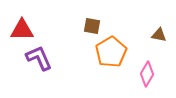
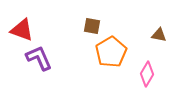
red triangle: rotated 20 degrees clockwise
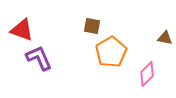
brown triangle: moved 6 px right, 3 px down
pink diamond: rotated 15 degrees clockwise
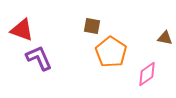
orange pentagon: rotated 8 degrees counterclockwise
pink diamond: rotated 10 degrees clockwise
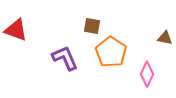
red triangle: moved 6 px left
purple L-shape: moved 26 px right
pink diamond: rotated 30 degrees counterclockwise
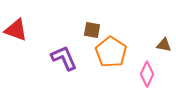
brown square: moved 4 px down
brown triangle: moved 1 px left, 7 px down
purple L-shape: moved 1 px left
